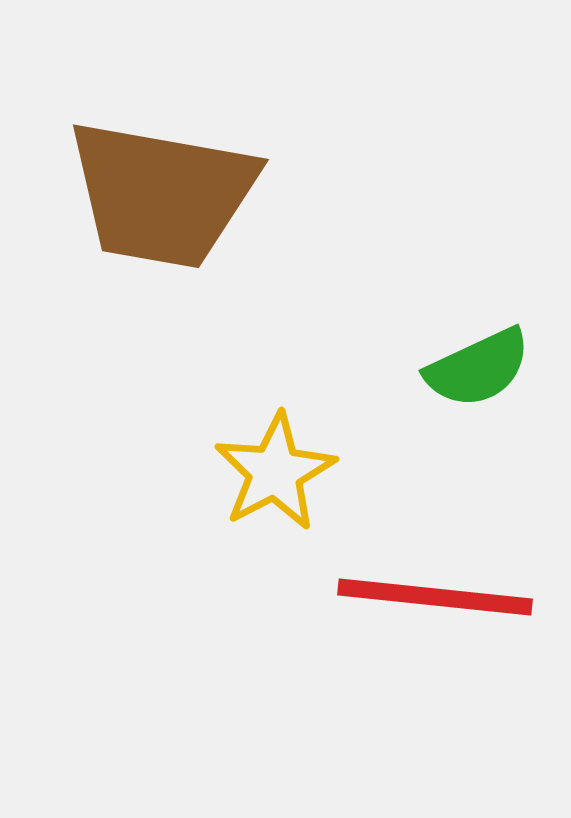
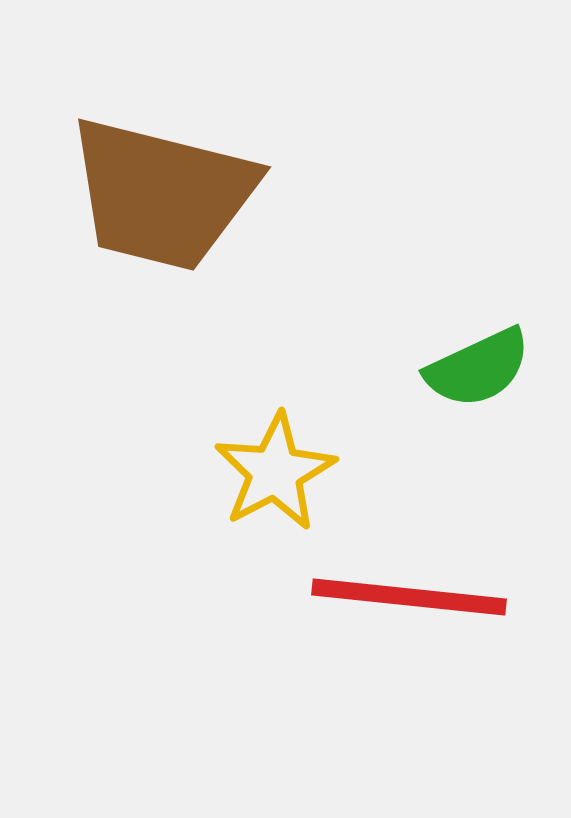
brown trapezoid: rotated 4 degrees clockwise
red line: moved 26 px left
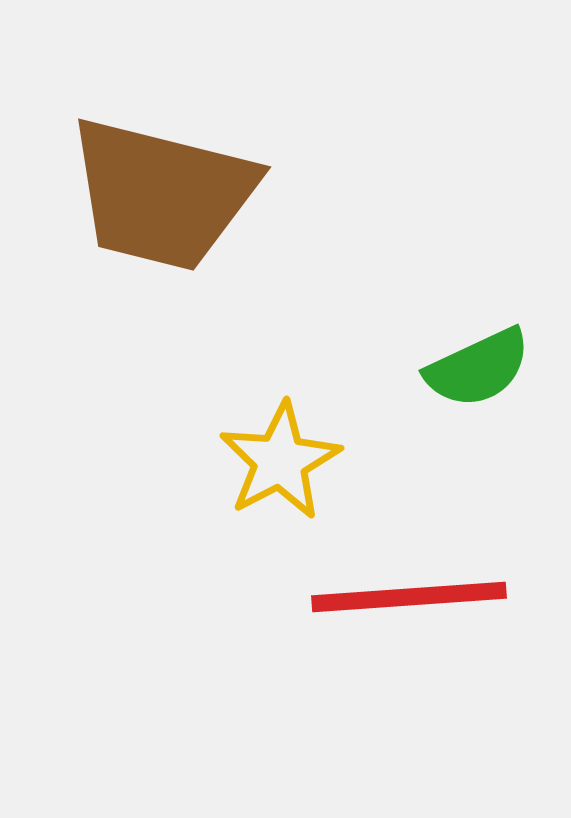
yellow star: moved 5 px right, 11 px up
red line: rotated 10 degrees counterclockwise
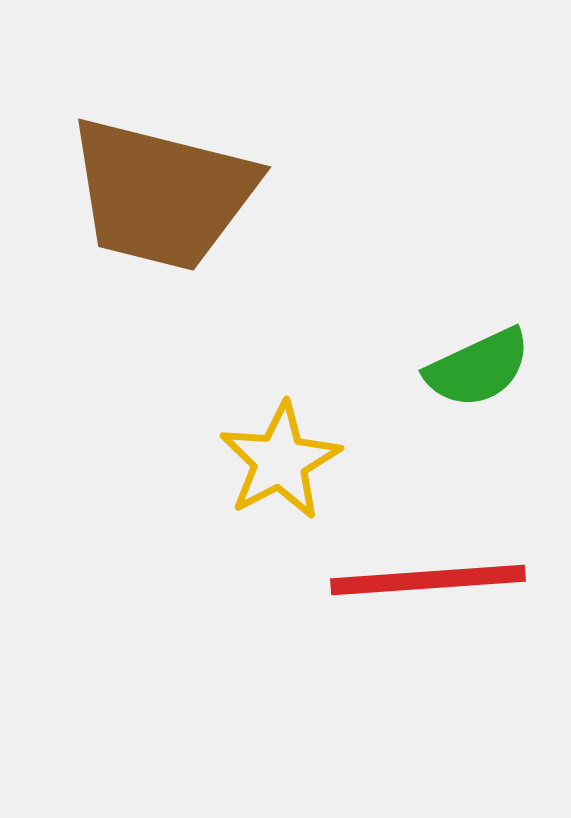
red line: moved 19 px right, 17 px up
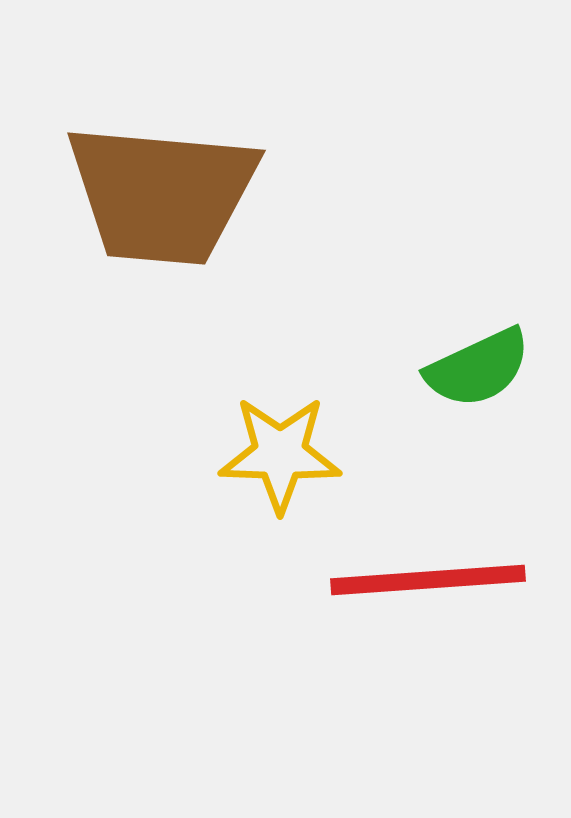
brown trapezoid: rotated 9 degrees counterclockwise
yellow star: moved 7 px up; rotated 30 degrees clockwise
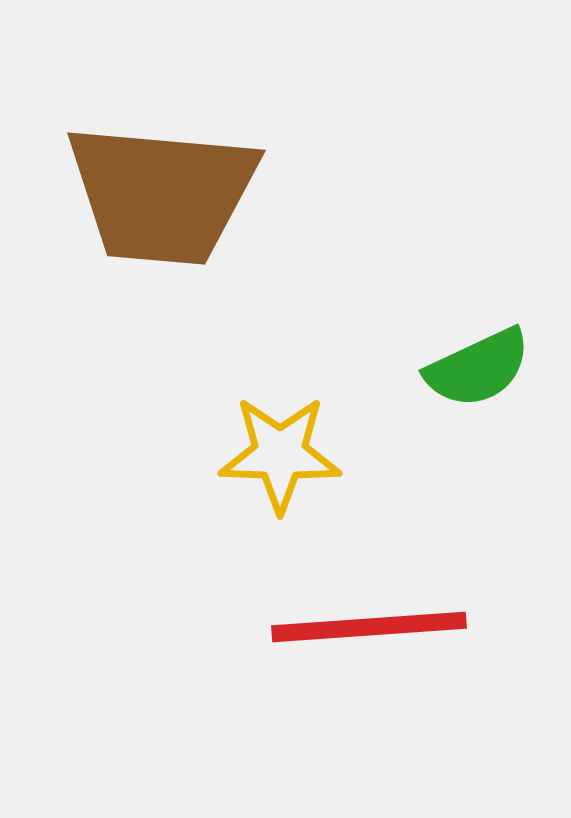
red line: moved 59 px left, 47 px down
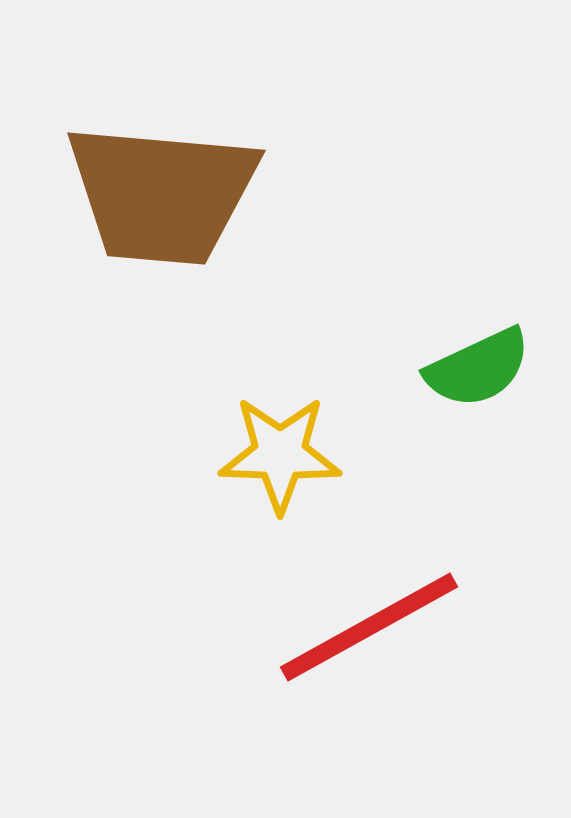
red line: rotated 25 degrees counterclockwise
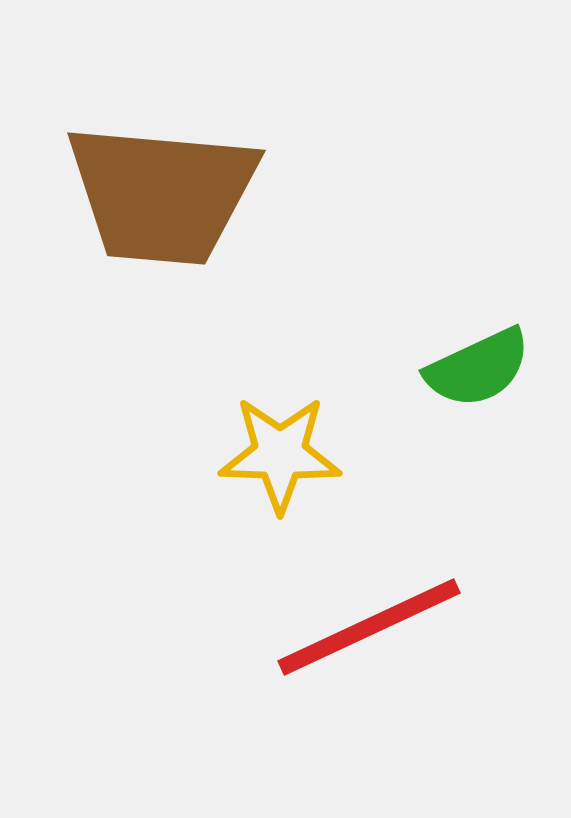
red line: rotated 4 degrees clockwise
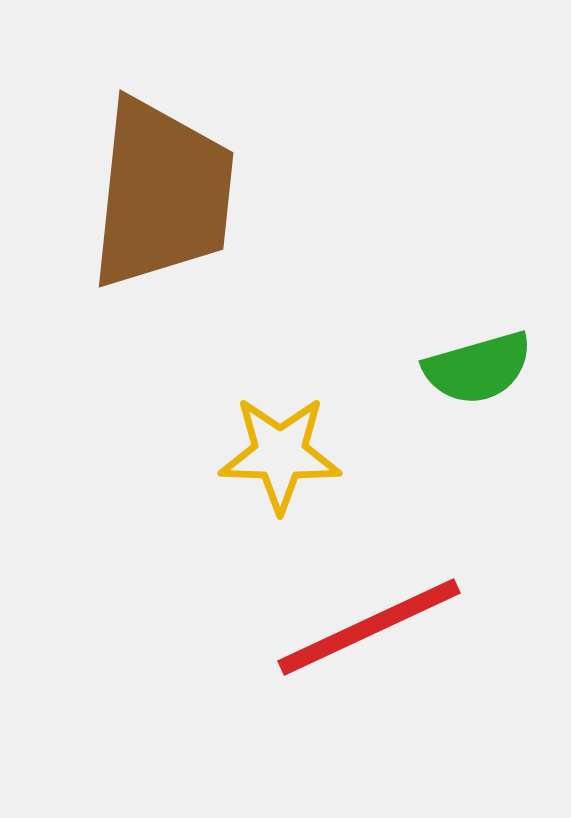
brown trapezoid: rotated 89 degrees counterclockwise
green semicircle: rotated 9 degrees clockwise
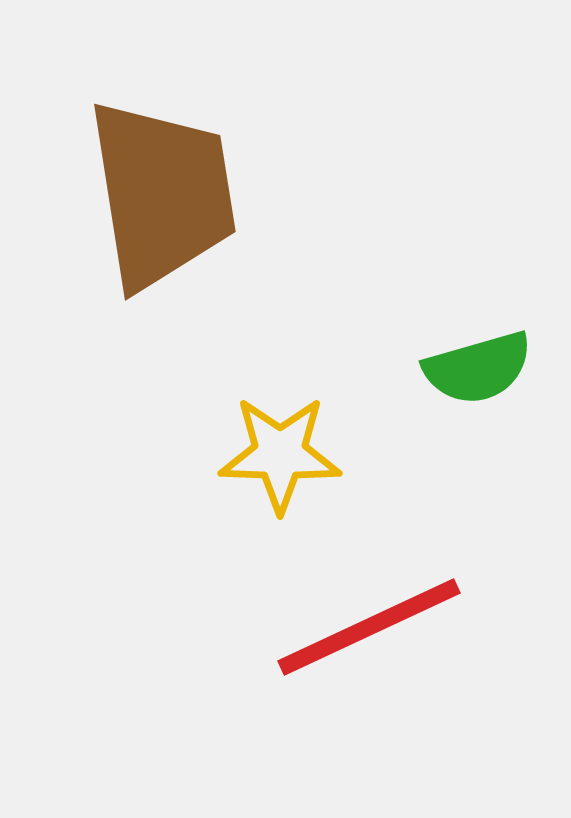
brown trapezoid: rotated 15 degrees counterclockwise
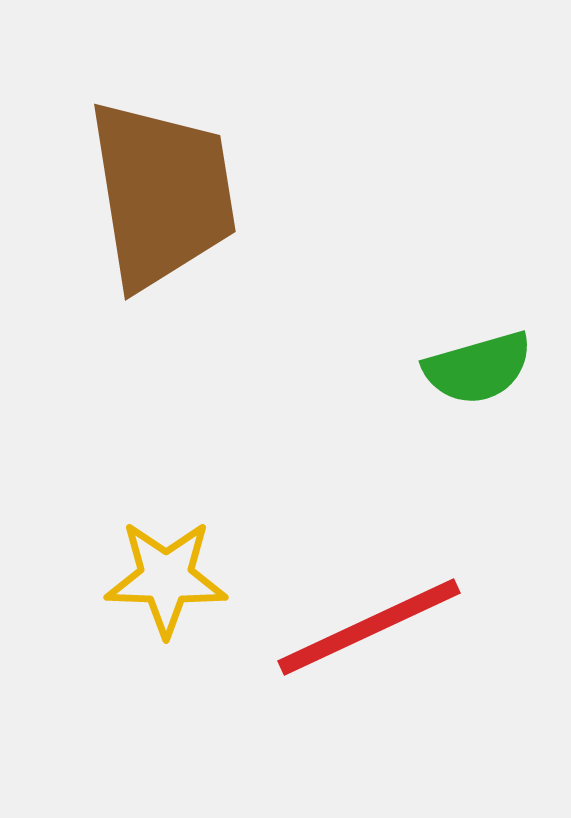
yellow star: moved 114 px left, 124 px down
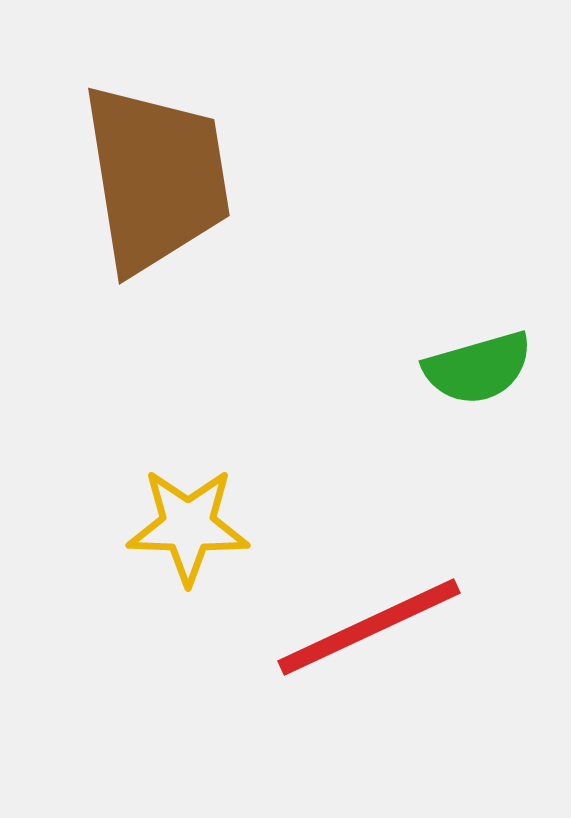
brown trapezoid: moved 6 px left, 16 px up
yellow star: moved 22 px right, 52 px up
